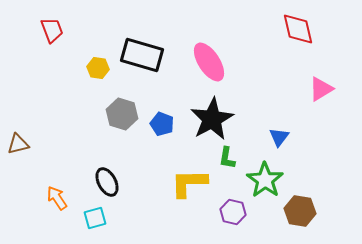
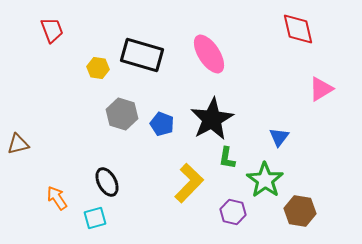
pink ellipse: moved 8 px up
yellow L-shape: rotated 135 degrees clockwise
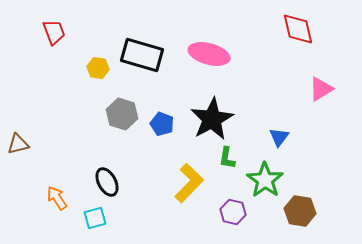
red trapezoid: moved 2 px right, 2 px down
pink ellipse: rotated 42 degrees counterclockwise
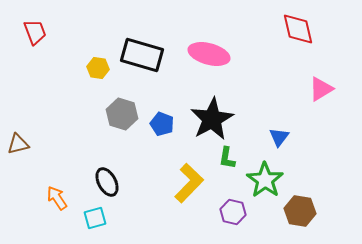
red trapezoid: moved 19 px left
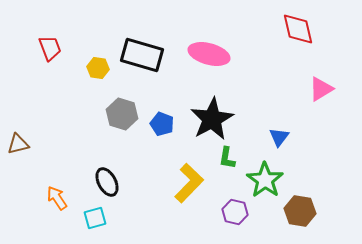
red trapezoid: moved 15 px right, 16 px down
purple hexagon: moved 2 px right
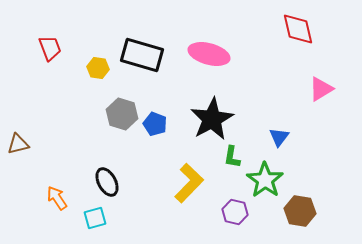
blue pentagon: moved 7 px left
green L-shape: moved 5 px right, 1 px up
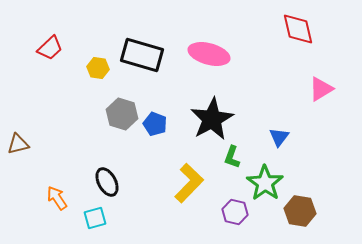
red trapezoid: rotated 68 degrees clockwise
green L-shape: rotated 10 degrees clockwise
green star: moved 3 px down
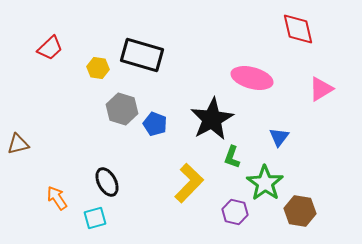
pink ellipse: moved 43 px right, 24 px down
gray hexagon: moved 5 px up
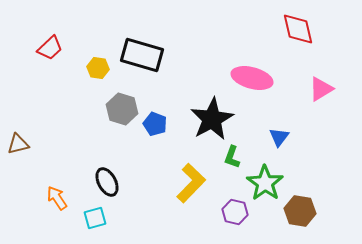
yellow L-shape: moved 2 px right
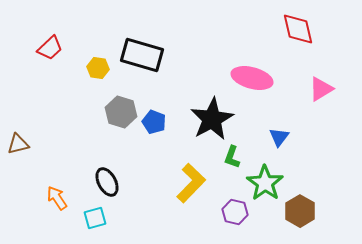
gray hexagon: moved 1 px left, 3 px down
blue pentagon: moved 1 px left, 2 px up
brown hexagon: rotated 20 degrees clockwise
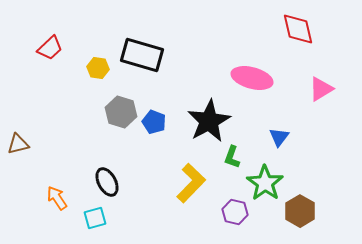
black star: moved 3 px left, 2 px down
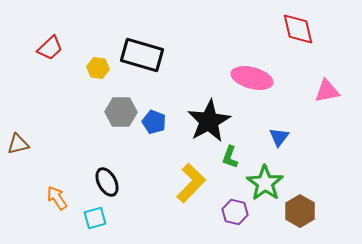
pink triangle: moved 6 px right, 2 px down; rotated 20 degrees clockwise
gray hexagon: rotated 16 degrees counterclockwise
green L-shape: moved 2 px left
